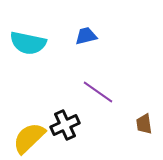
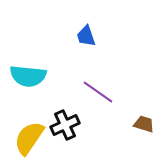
blue trapezoid: rotated 95 degrees counterclockwise
cyan semicircle: moved 33 px down; rotated 6 degrees counterclockwise
brown trapezoid: rotated 115 degrees clockwise
yellow semicircle: rotated 12 degrees counterclockwise
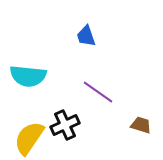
brown trapezoid: moved 3 px left, 1 px down
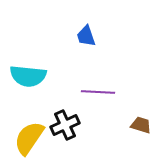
purple line: rotated 32 degrees counterclockwise
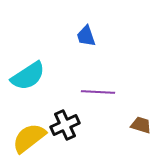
cyan semicircle: rotated 39 degrees counterclockwise
yellow semicircle: rotated 18 degrees clockwise
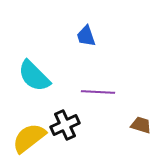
cyan semicircle: moved 6 px right; rotated 78 degrees clockwise
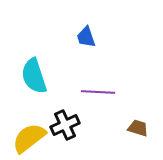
blue trapezoid: moved 1 px down
cyan semicircle: rotated 27 degrees clockwise
brown trapezoid: moved 3 px left, 3 px down
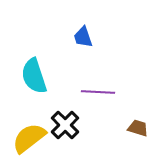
blue trapezoid: moved 3 px left
black cross: rotated 20 degrees counterclockwise
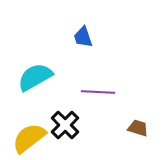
cyan semicircle: moved 1 px right, 1 px down; rotated 78 degrees clockwise
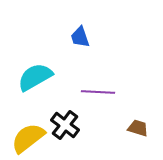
blue trapezoid: moved 3 px left
black cross: rotated 8 degrees counterclockwise
yellow semicircle: moved 1 px left
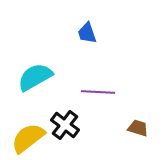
blue trapezoid: moved 7 px right, 4 px up
